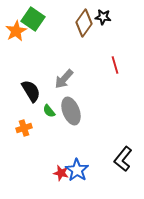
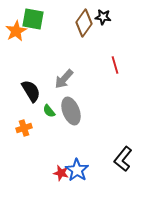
green square: rotated 25 degrees counterclockwise
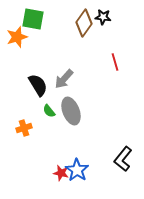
orange star: moved 1 px right, 6 px down; rotated 10 degrees clockwise
red line: moved 3 px up
black semicircle: moved 7 px right, 6 px up
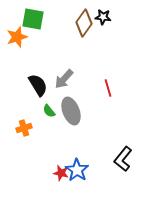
red line: moved 7 px left, 26 px down
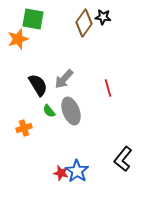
orange star: moved 1 px right, 2 px down
blue star: moved 1 px down
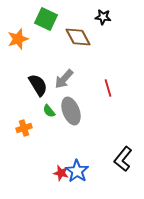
green square: moved 13 px right; rotated 15 degrees clockwise
brown diamond: moved 6 px left, 14 px down; rotated 64 degrees counterclockwise
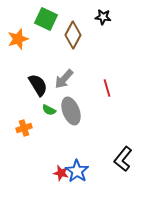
brown diamond: moved 5 px left, 2 px up; rotated 56 degrees clockwise
red line: moved 1 px left
green semicircle: moved 1 px up; rotated 24 degrees counterclockwise
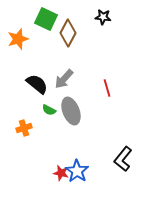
brown diamond: moved 5 px left, 2 px up
black semicircle: moved 1 px left, 1 px up; rotated 20 degrees counterclockwise
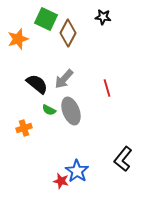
red star: moved 8 px down
